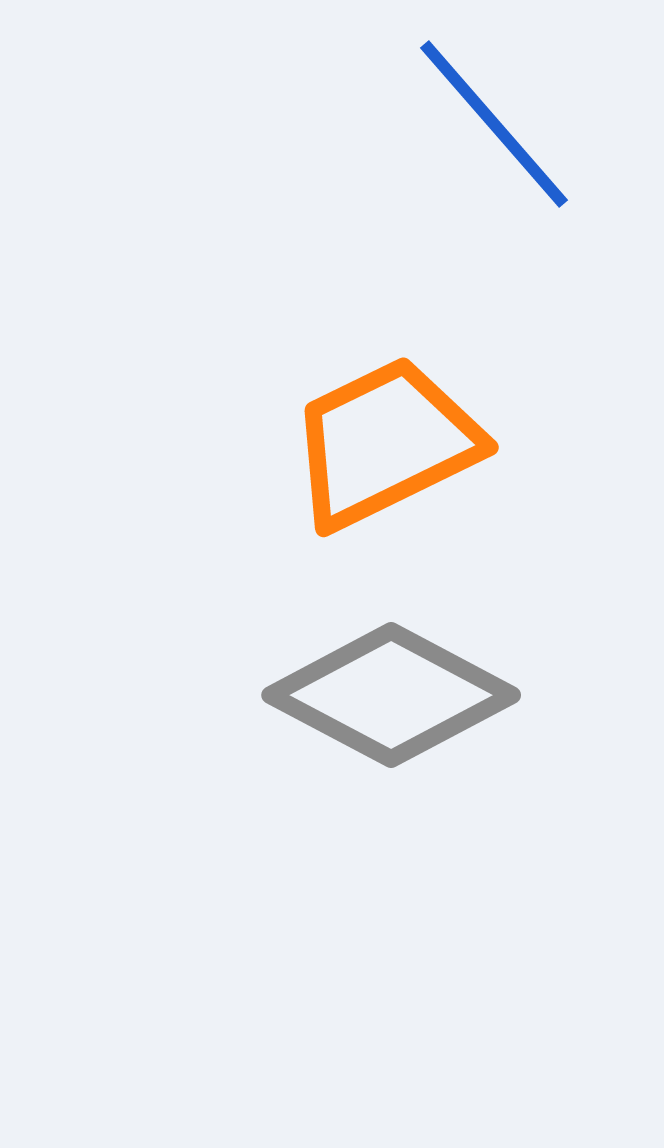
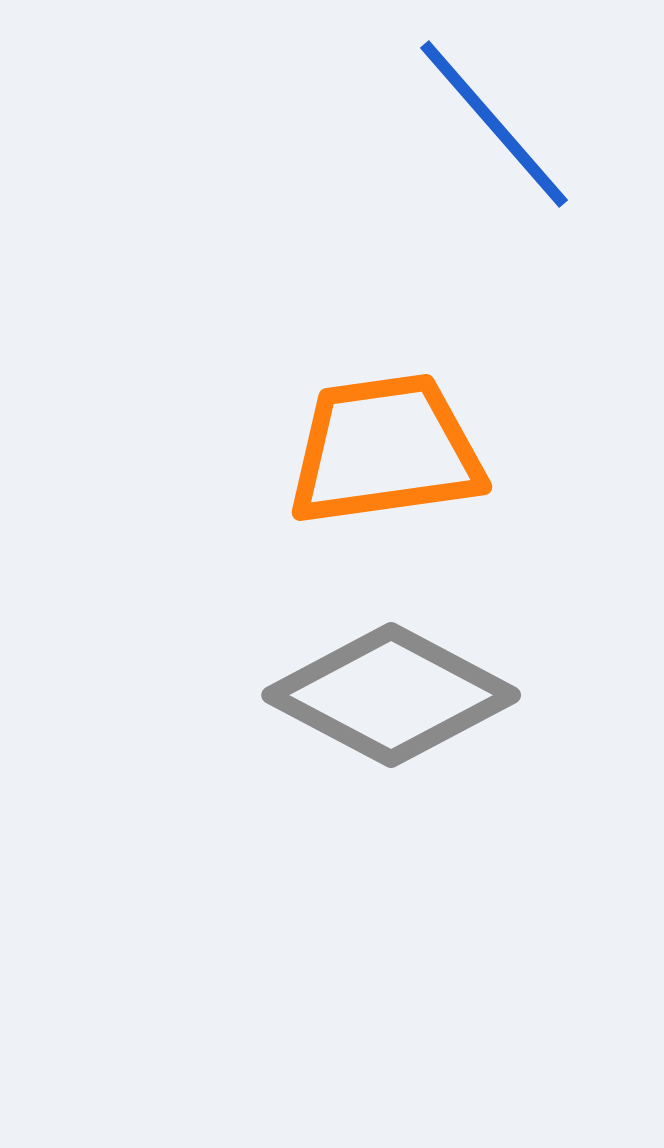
orange trapezoid: moved 7 px down; rotated 18 degrees clockwise
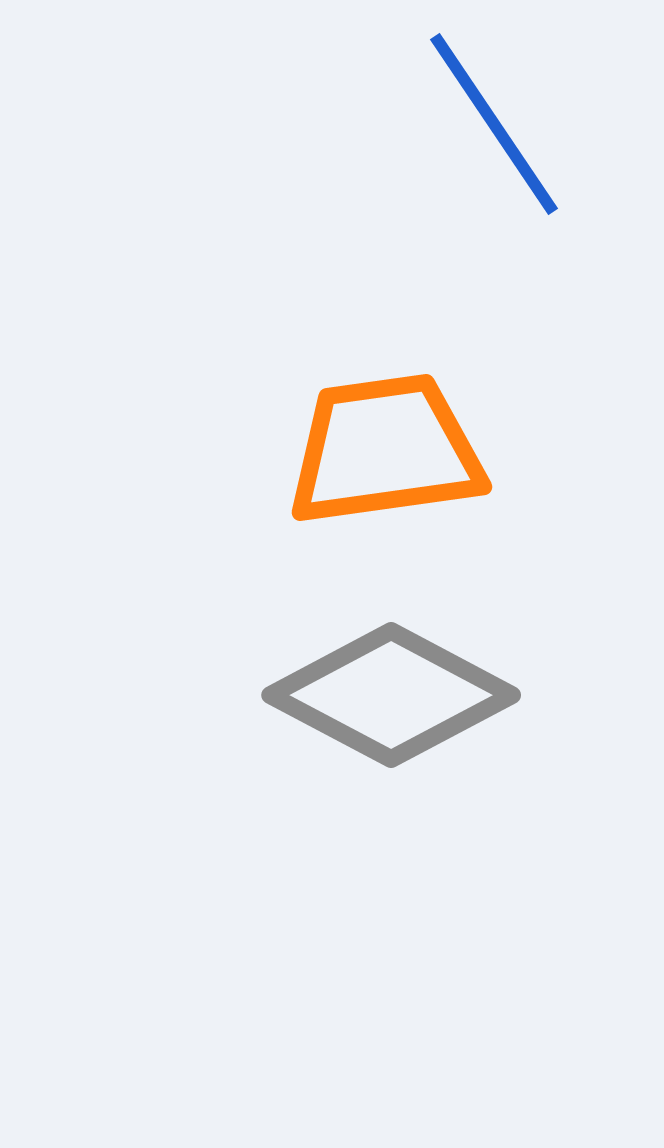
blue line: rotated 7 degrees clockwise
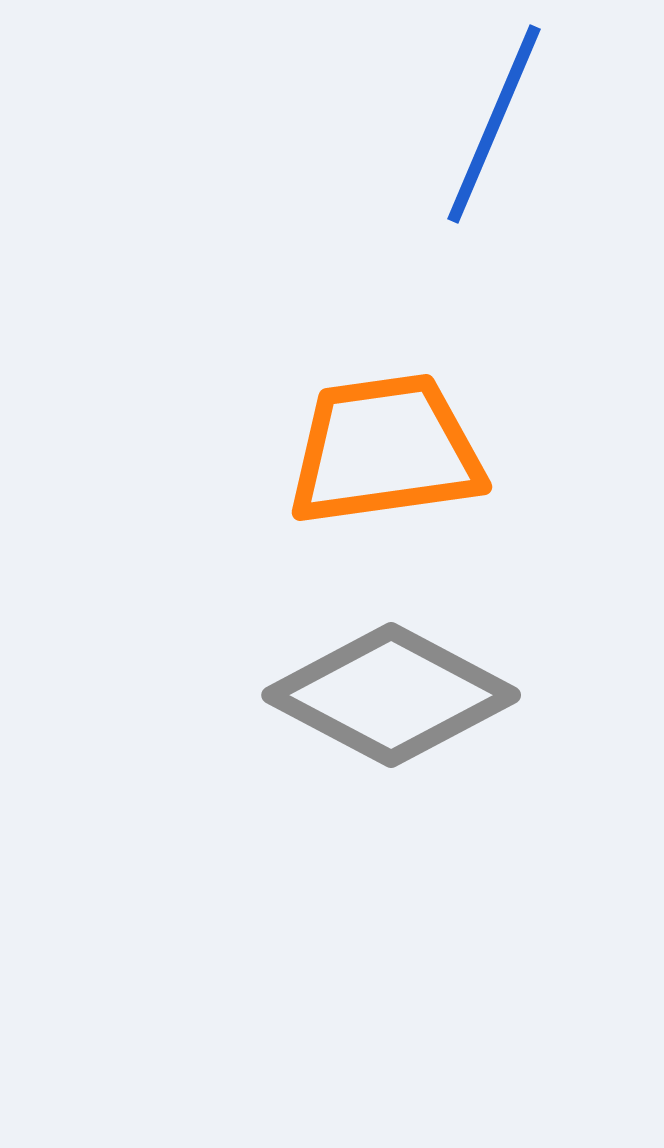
blue line: rotated 57 degrees clockwise
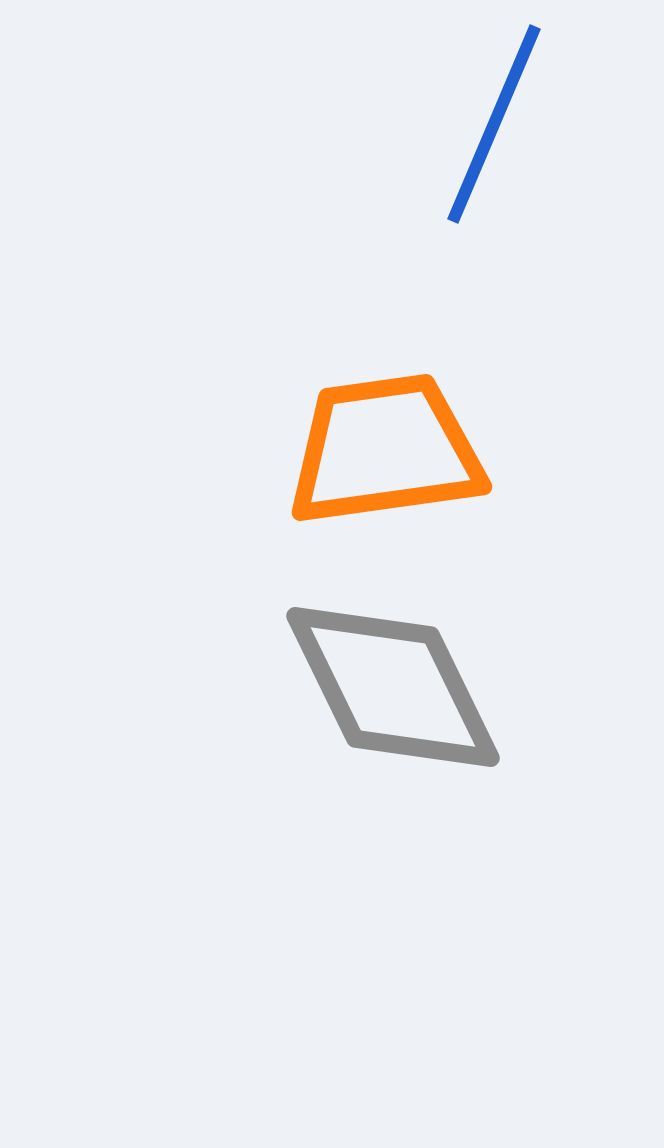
gray diamond: moved 2 px right, 8 px up; rotated 36 degrees clockwise
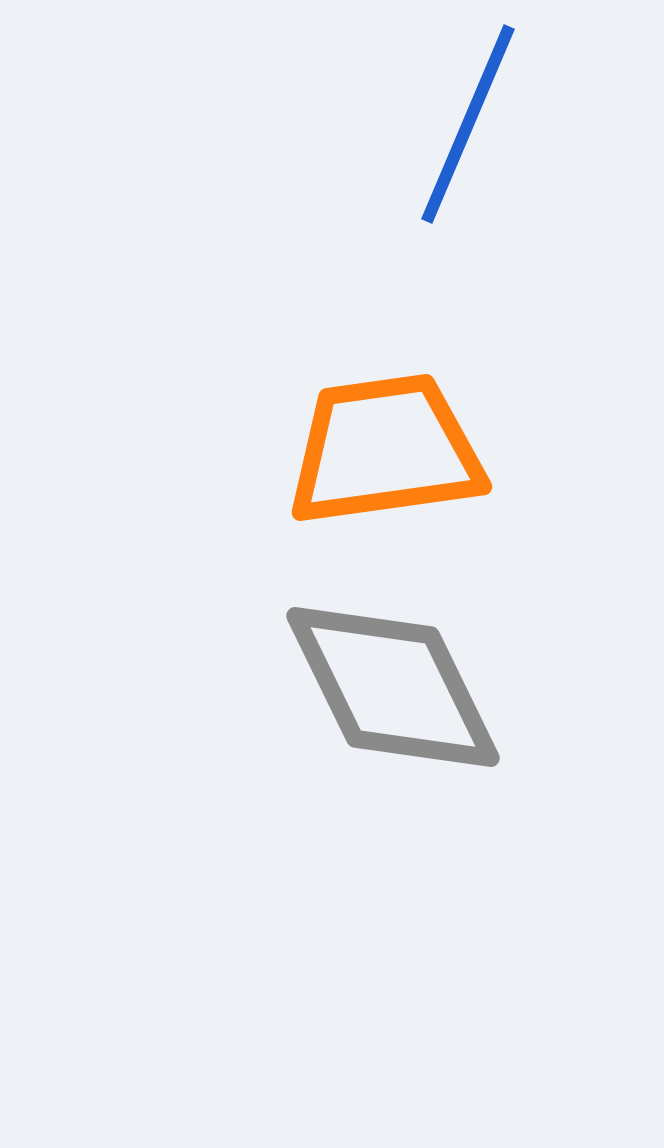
blue line: moved 26 px left
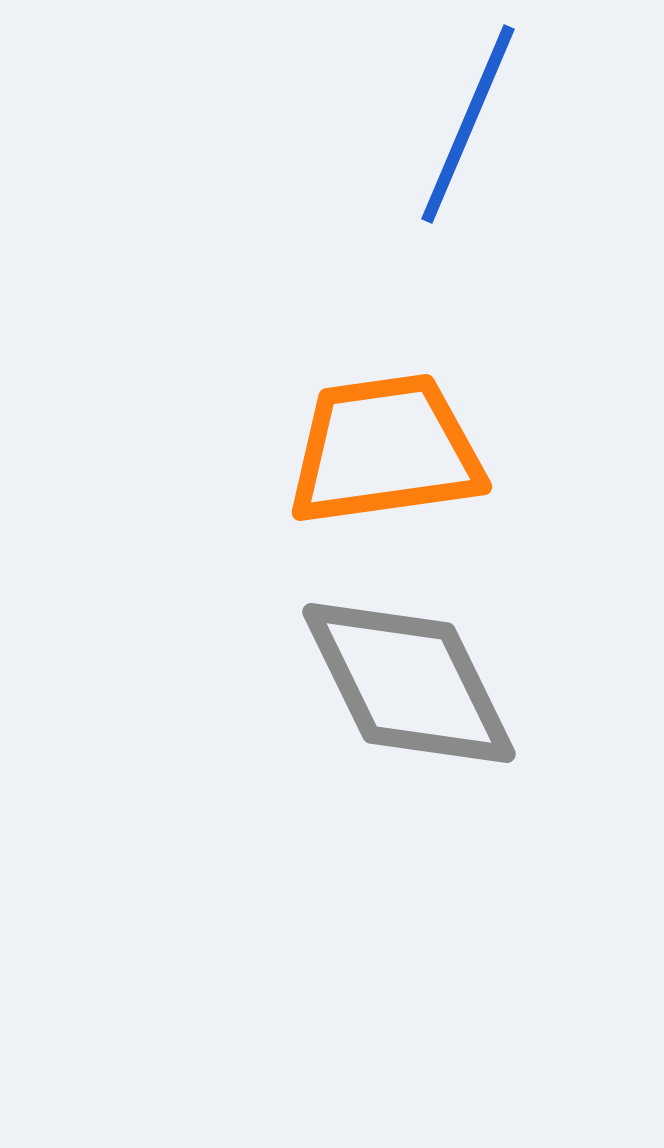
gray diamond: moved 16 px right, 4 px up
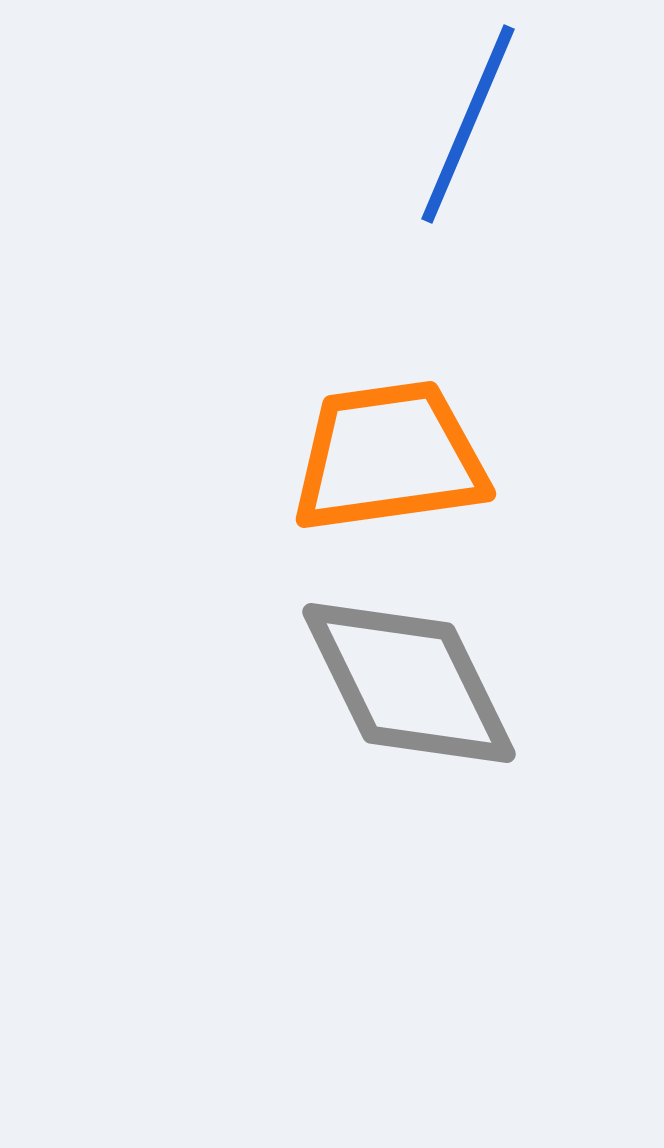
orange trapezoid: moved 4 px right, 7 px down
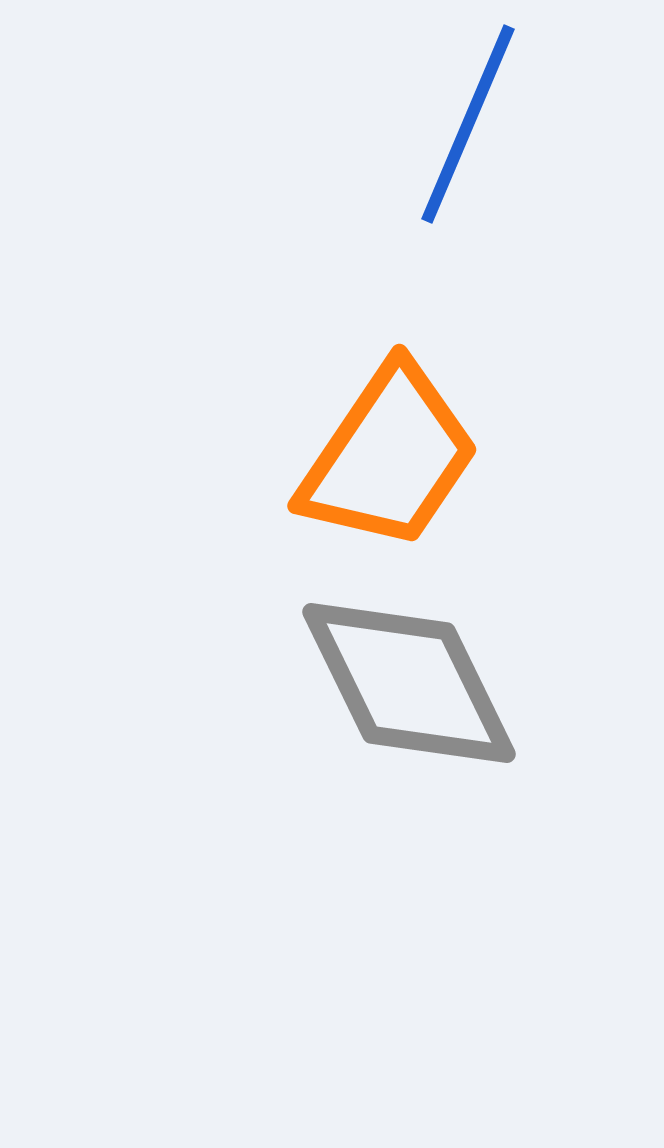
orange trapezoid: rotated 132 degrees clockwise
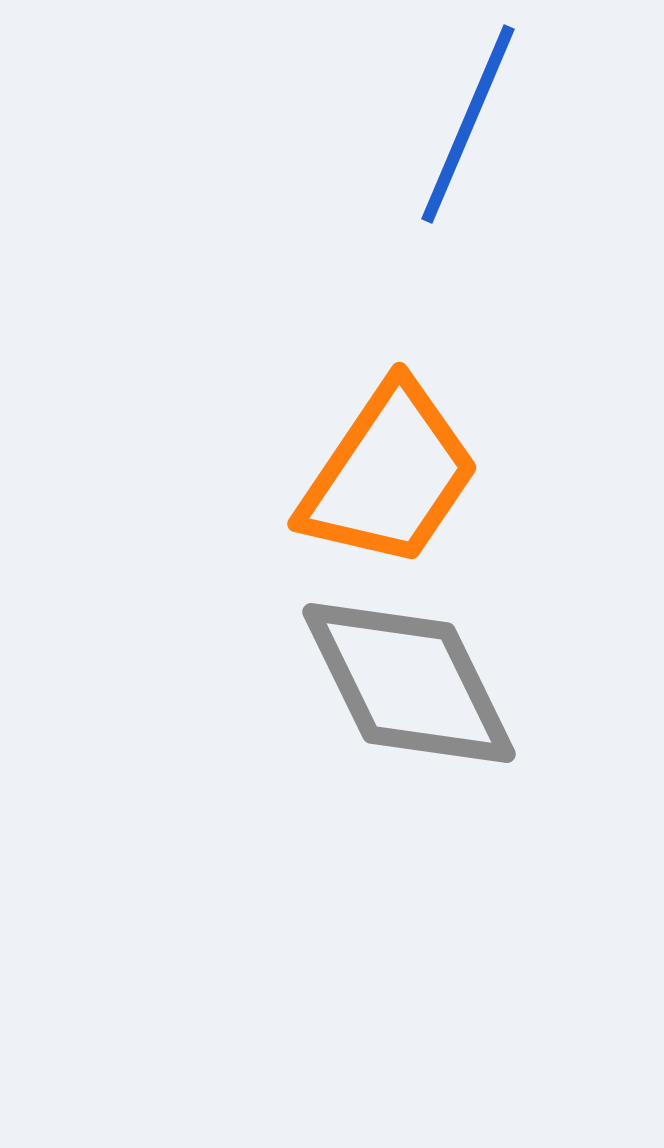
orange trapezoid: moved 18 px down
